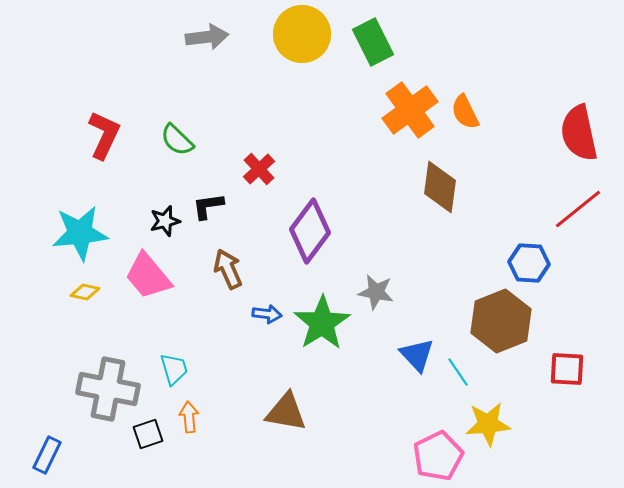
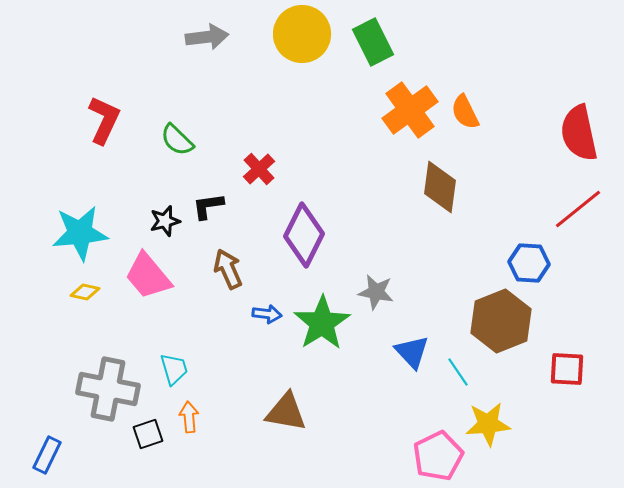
red L-shape: moved 15 px up
purple diamond: moved 6 px left, 4 px down; rotated 10 degrees counterclockwise
blue triangle: moved 5 px left, 3 px up
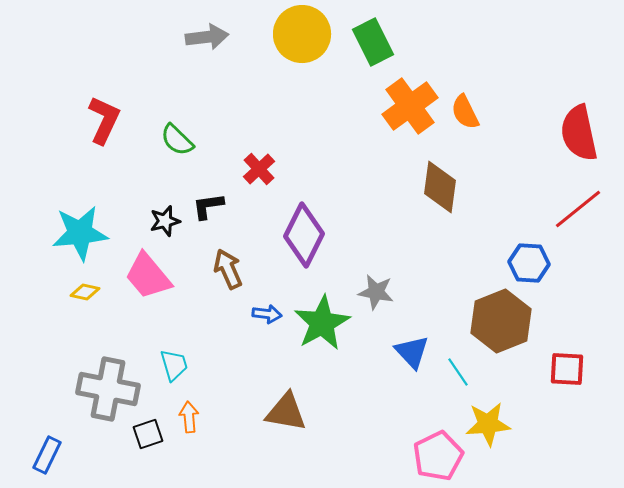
orange cross: moved 4 px up
green star: rotated 4 degrees clockwise
cyan trapezoid: moved 4 px up
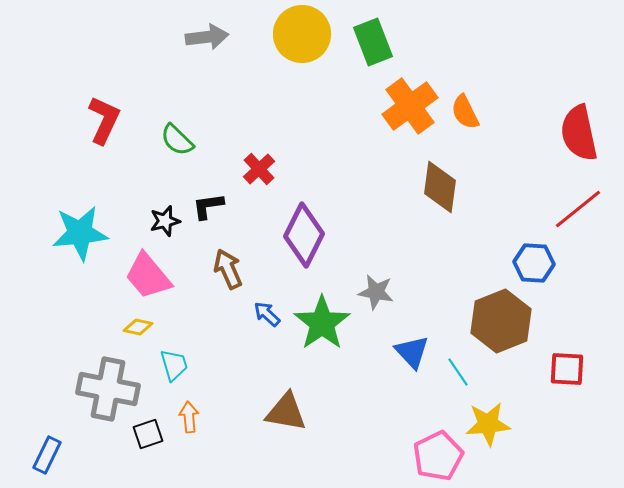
green rectangle: rotated 6 degrees clockwise
blue hexagon: moved 5 px right
yellow diamond: moved 53 px right, 35 px down
blue arrow: rotated 144 degrees counterclockwise
green star: rotated 6 degrees counterclockwise
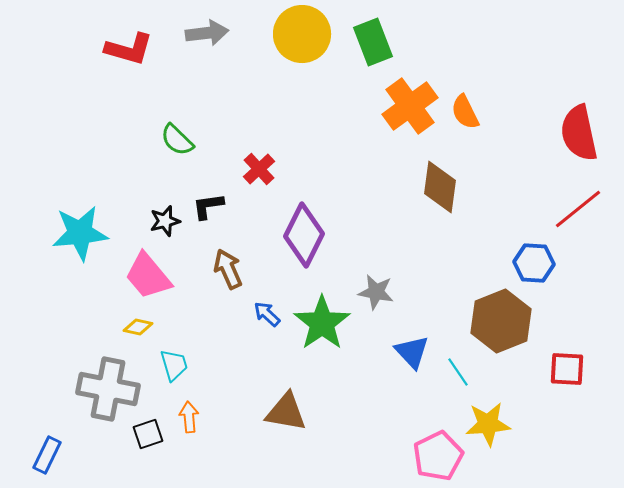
gray arrow: moved 4 px up
red L-shape: moved 25 px right, 71 px up; rotated 81 degrees clockwise
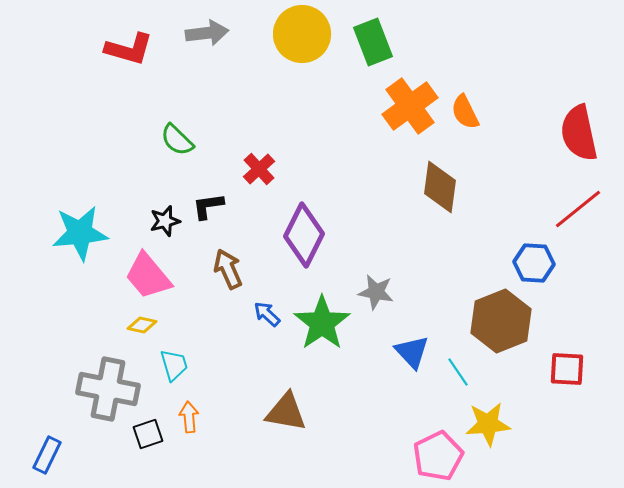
yellow diamond: moved 4 px right, 2 px up
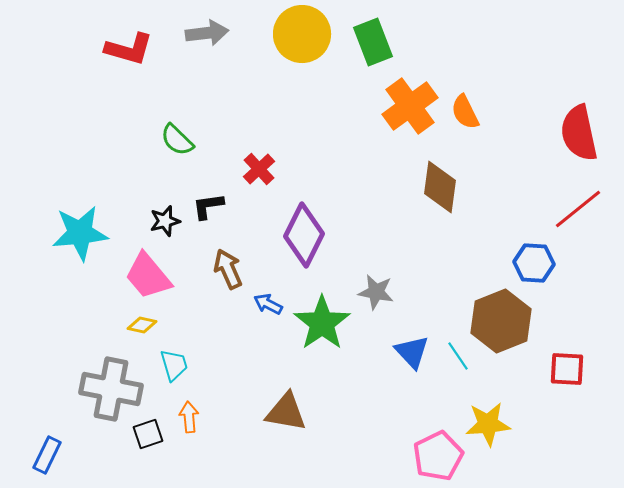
blue arrow: moved 1 px right, 10 px up; rotated 16 degrees counterclockwise
cyan line: moved 16 px up
gray cross: moved 3 px right
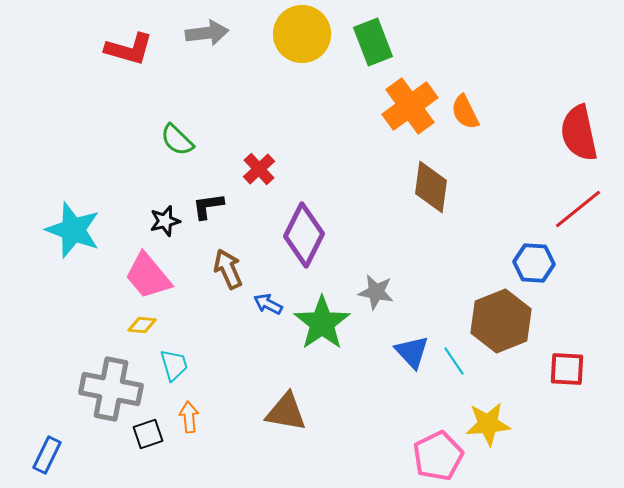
brown diamond: moved 9 px left
cyan star: moved 7 px left, 3 px up; rotated 26 degrees clockwise
yellow diamond: rotated 8 degrees counterclockwise
cyan line: moved 4 px left, 5 px down
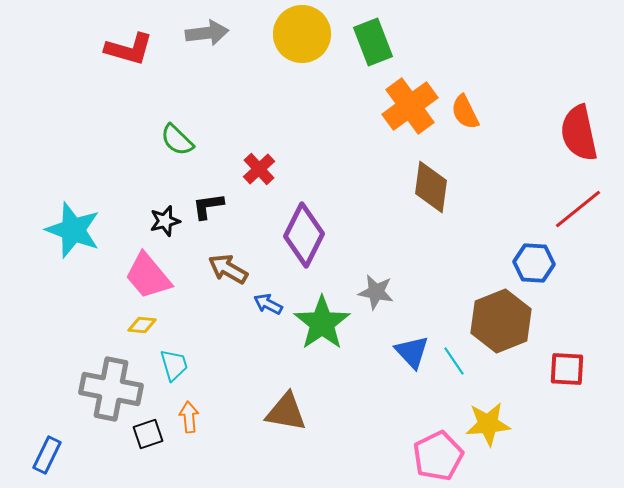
brown arrow: rotated 36 degrees counterclockwise
